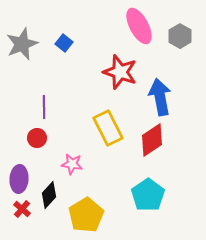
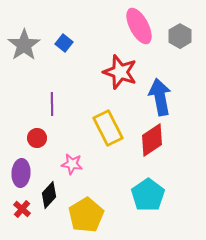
gray star: moved 2 px right, 1 px down; rotated 12 degrees counterclockwise
purple line: moved 8 px right, 3 px up
purple ellipse: moved 2 px right, 6 px up
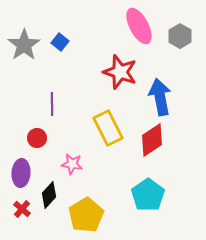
blue square: moved 4 px left, 1 px up
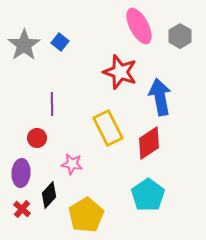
red diamond: moved 3 px left, 3 px down
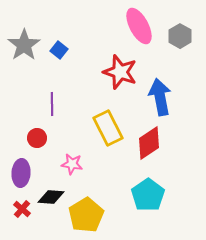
blue square: moved 1 px left, 8 px down
black diamond: moved 2 px right, 2 px down; rotated 52 degrees clockwise
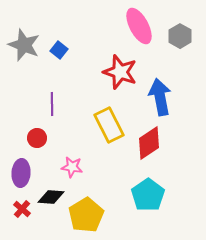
gray star: rotated 16 degrees counterclockwise
yellow rectangle: moved 1 px right, 3 px up
pink star: moved 3 px down
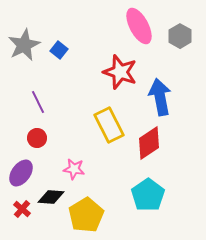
gray star: rotated 24 degrees clockwise
purple line: moved 14 px left, 2 px up; rotated 25 degrees counterclockwise
pink star: moved 2 px right, 2 px down
purple ellipse: rotated 32 degrees clockwise
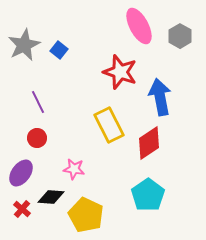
yellow pentagon: rotated 16 degrees counterclockwise
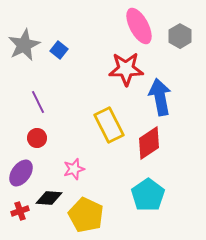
red star: moved 6 px right, 3 px up; rotated 20 degrees counterclockwise
pink star: rotated 25 degrees counterclockwise
black diamond: moved 2 px left, 1 px down
red cross: moved 2 px left, 2 px down; rotated 30 degrees clockwise
